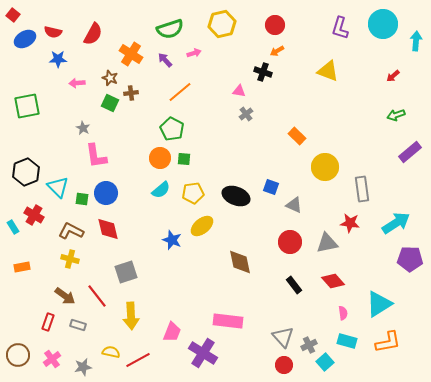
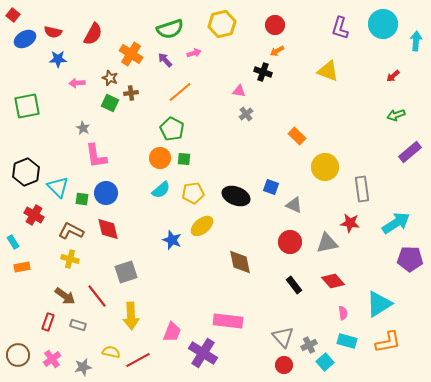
cyan rectangle at (13, 227): moved 15 px down
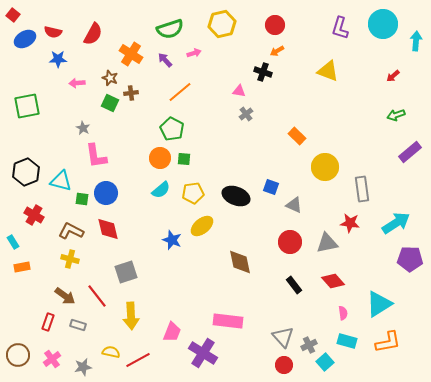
cyan triangle at (58, 187): moved 3 px right, 6 px up; rotated 30 degrees counterclockwise
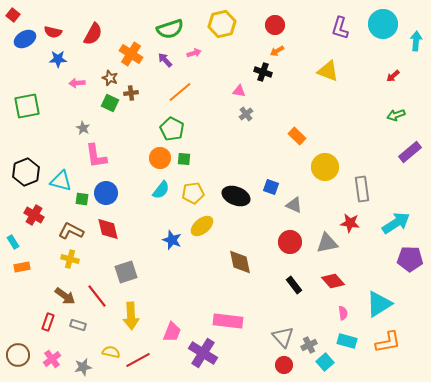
cyan semicircle at (161, 190): rotated 12 degrees counterclockwise
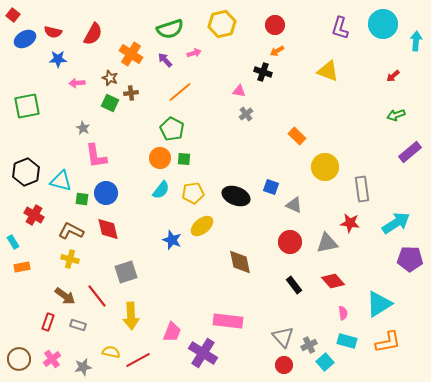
brown circle at (18, 355): moved 1 px right, 4 px down
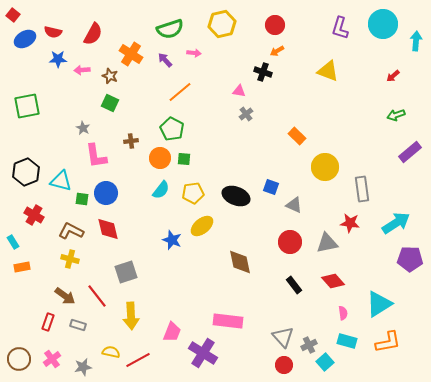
pink arrow at (194, 53): rotated 24 degrees clockwise
brown star at (110, 78): moved 2 px up
pink arrow at (77, 83): moved 5 px right, 13 px up
brown cross at (131, 93): moved 48 px down
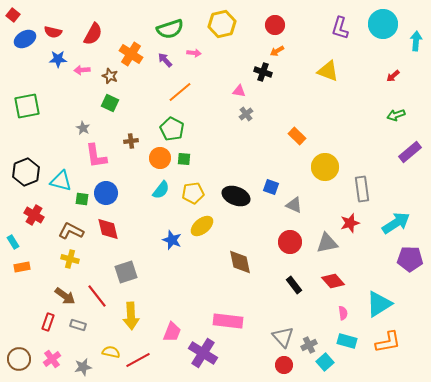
red star at (350, 223): rotated 24 degrees counterclockwise
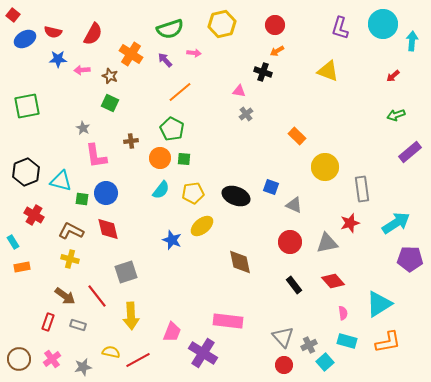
cyan arrow at (416, 41): moved 4 px left
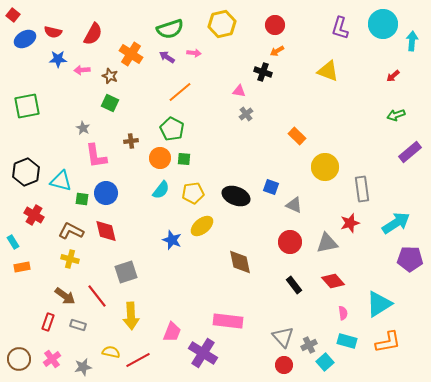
purple arrow at (165, 60): moved 2 px right, 3 px up; rotated 14 degrees counterclockwise
red diamond at (108, 229): moved 2 px left, 2 px down
